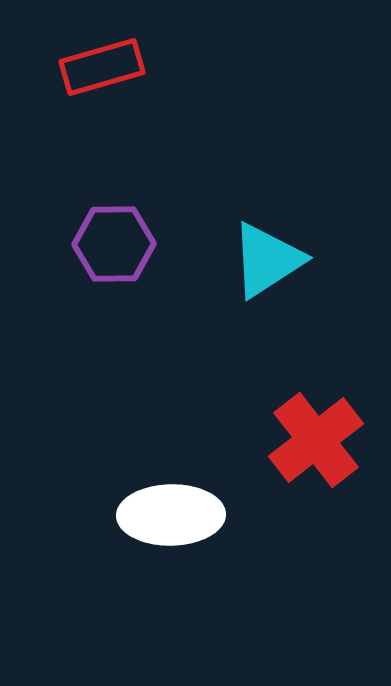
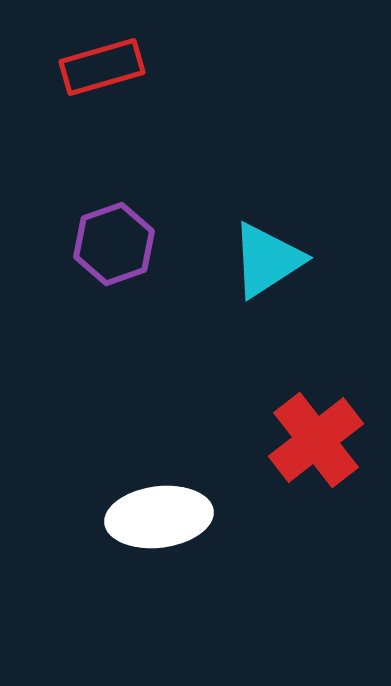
purple hexagon: rotated 18 degrees counterclockwise
white ellipse: moved 12 px left, 2 px down; rotated 6 degrees counterclockwise
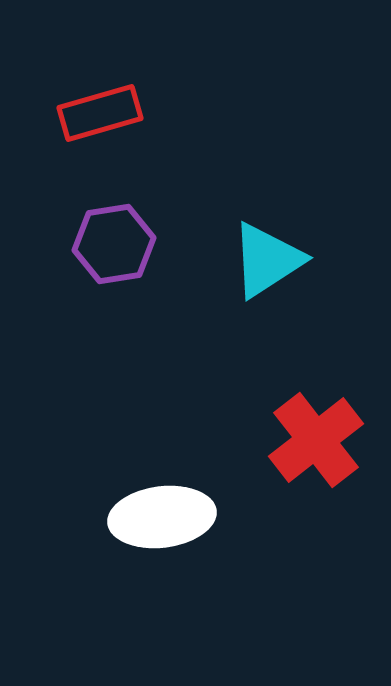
red rectangle: moved 2 px left, 46 px down
purple hexagon: rotated 10 degrees clockwise
white ellipse: moved 3 px right
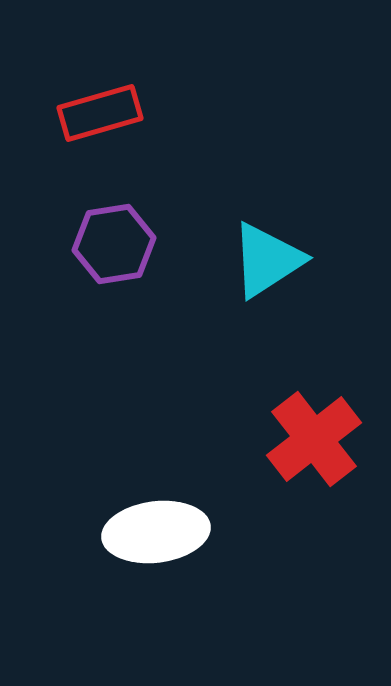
red cross: moved 2 px left, 1 px up
white ellipse: moved 6 px left, 15 px down
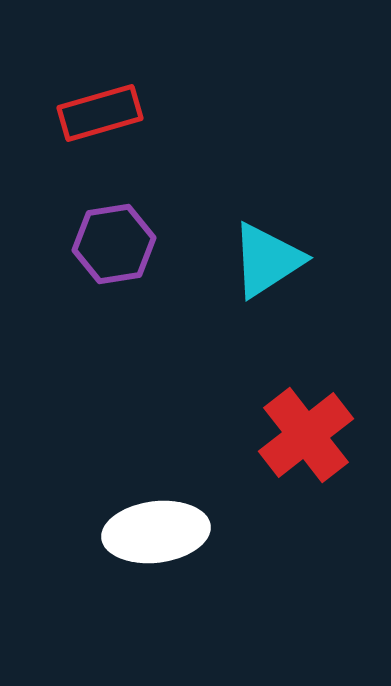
red cross: moved 8 px left, 4 px up
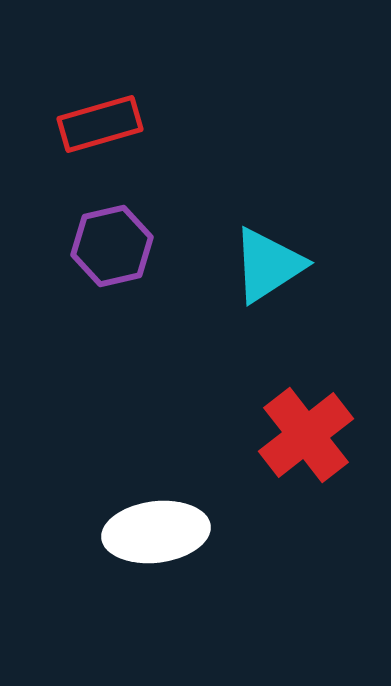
red rectangle: moved 11 px down
purple hexagon: moved 2 px left, 2 px down; rotated 4 degrees counterclockwise
cyan triangle: moved 1 px right, 5 px down
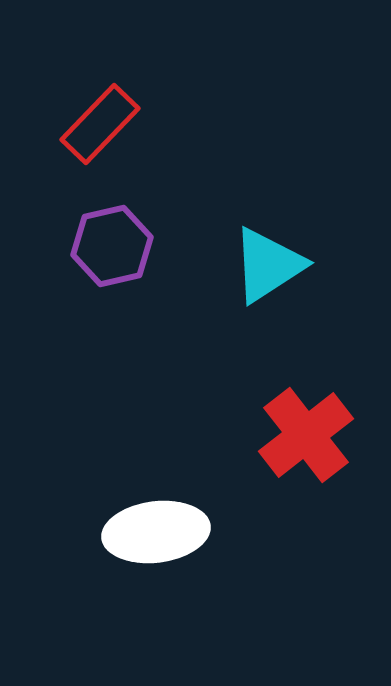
red rectangle: rotated 30 degrees counterclockwise
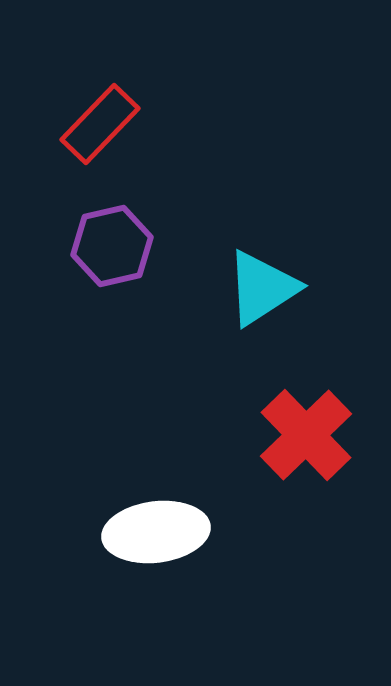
cyan triangle: moved 6 px left, 23 px down
red cross: rotated 6 degrees counterclockwise
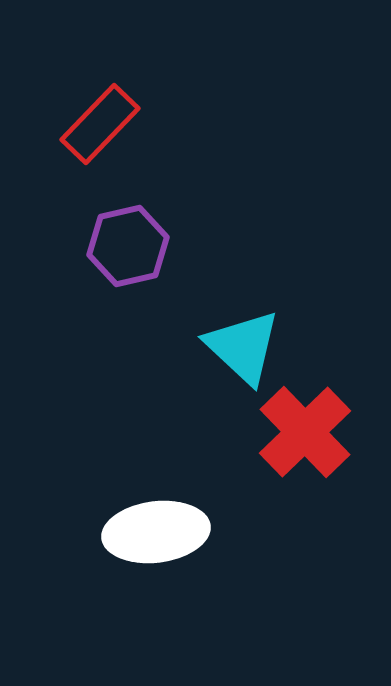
purple hexagon: moved 16 px right
cyan triangle: moved 19 px left, 59 px down; rotated 44 degrees counterclockwise
red cross: moved 1 px left, 3 px up
